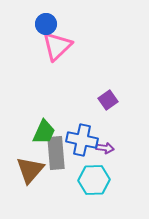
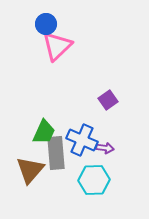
blue cross: rotated 12 degrees clockwise
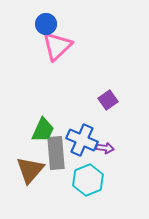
green trapezoid: moved 1 px left, 2 px up
cyan hexagon: moved 6 px left; rotated 20 degrees counterclockwise
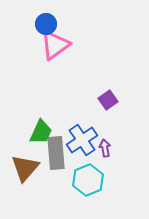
pink triangle: moved 2 px left, 1 px up; rotated 8 degrees clockwise
green trapezoid: moved 2 px left, 2 px down
blue cross: rotated 32 degrees clockwise
purple arrow: rotated 108 degrees counterclockwise
brown triangle: moved 5 px left, 2 px up
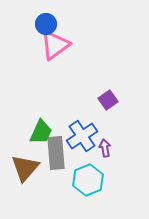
blue cross: moved 4 px up
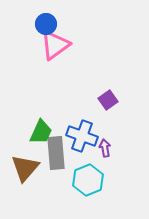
blue cross: rotated 36 degrees counterclockwise
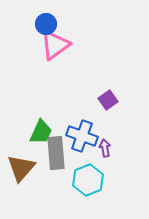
brown triangle: moved 4 px left
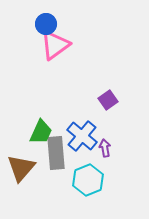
blue cross: rotated 20 degrees clockwise
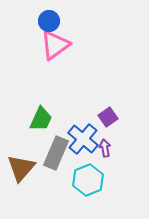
blue circle: moved 3 px right, 3 px up
purple square: moved 17 px down
green trapezoid: moved 13 px up
blue cross: moved 1 px right, 3 px down
gray rectangle: rotated 28 degrees clockwise
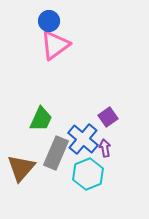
cyan hexagon: moved 6 px up
